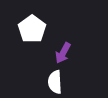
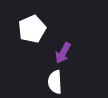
white pentagon: rotated 12 degrees clockwise
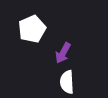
white semicircle: moved 12 px right
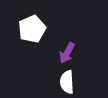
purple arrow: moved 4 px right
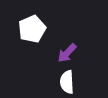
purple arrow: rotated 15 degrees clockwise
